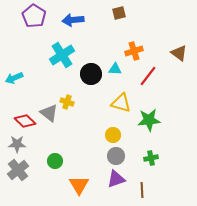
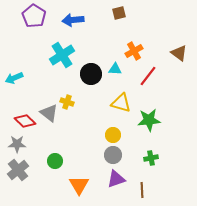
orange cross: rotated 12 degrees counterclockwise
gray circle: moved 3 px left, 1 px up
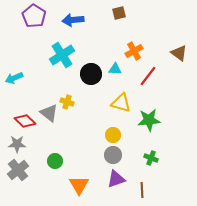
green cross: rotated 32 degrees clockwise
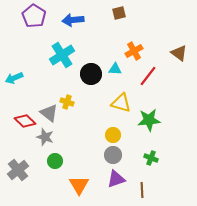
gray star: moved 28 px right, 7 px up; rotated 18 degrees clockwise
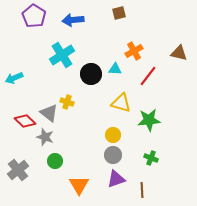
brown triangle: rotated 24 degrees counterclockwise
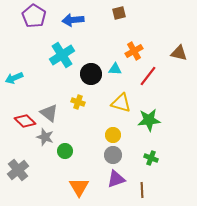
yellow cross: moved 11 px right
green circle: moved 10 px right, 10 px up
orange triangle: moved 2 px down
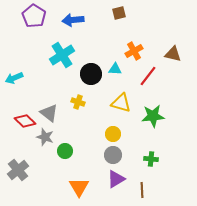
brown triangle: moved 6 px left, 1 px down
green star: moved 4 px right, 4 px up
yellow circle: moved 1 px up
green cross: moved 1 px down; rotated 16 degrees counterclockwise
purple triangle: rotated 12 degrees counterclockwise
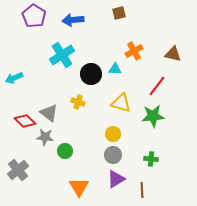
red line: moved 9 px right, 10 px down
gray star: rotated 12 degrees counterclockwise
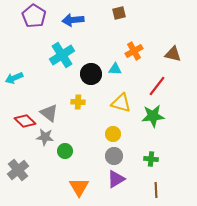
yellow cross: rotated 16 degrees counterclockwise
gray circle: moved 1 px right, 1 px down
brown line: moved 14 px right
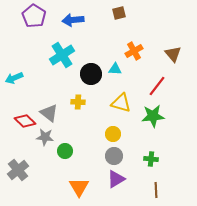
brown triangle: rotated 36 degrees clockwise
